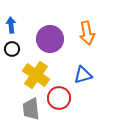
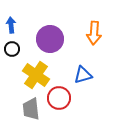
orange arrow: moved 7 px right; rotated 15 degrees clockwise
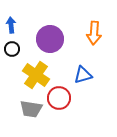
gray trapezoid: rotated 75 degrees counterclockwise
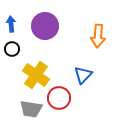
blue arrow: moved 1 px up
orange arrow: moved 4 px right, 3 px down
purple circle: moved 5 px left, 13 px up
blue triangle: rotated 30 degrees counterclockwise
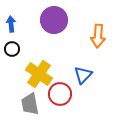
purple circle: moved 9 px right, 6 px up
yellow cross: moved 3 px right, 1 px up
red circle: moved 1 px right, 4 px up
gray trapezoid: moved 1 px left, 5 px up; rotated 70 degrees clockwise
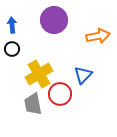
blue arrow: moved 1 px right, 1 px down
orange arrow: rotated 105 degrees counterclockwise
yellow cross: rotated 24 degrees clockwise
gray trapezoid: moved 3 px right
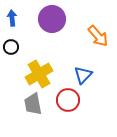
purple circle: moved 2 px left, 1 px up
blue arrow: moved 7 px up
orange arrow: rotated 60 degrees clockwise
black circle: moved 1 px left, 2 px up
red circle: moved 8 px right, 6 px down
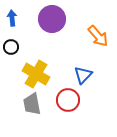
yellow cross: moved 3 px left; rotated 28 degrees counterclockwise
gray trapezoid: moved 1 px left
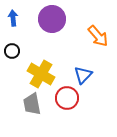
blue arrow: moved 1 px right
black circle: moved 1 px right, 4 px down
yellow cross: moved 5 px right
red circle: moved 1 px left, 2 px up
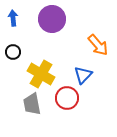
orange arrow: moved 9 px down
black circle: moved 1 px right, 1 px down
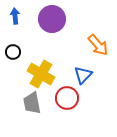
blue arrow: moved 2 px right, 2 px up
gray trapezoid: moved 1 px up
